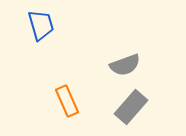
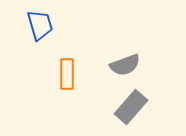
blue trapezoid: moved 1 px left
orange rectangle: moved 27 px up; rotated 24 degrees clockwise
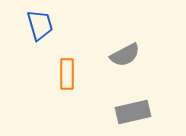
gray semicircle: moved 10 px up; rotated 8 degrees counterclockwise
gray rectangle: moved 2 px right, 5 px down; rotated 36 degrees clockwise
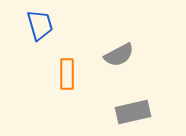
gray semicircle: moved 6 px left
